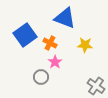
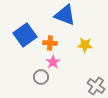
blue triangle: moved 3 px up
orange cross: rotated 24 degrees counterclockwise
pink star: moved 2 px left
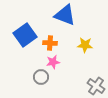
pink star: rotated 24 degrees clockwise
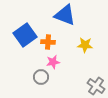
orange cross: moved 2 px left, 1 px up
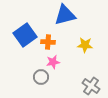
blue triangle: rotated 35 degrees counterclockwise
gray cross: moved 5 px left
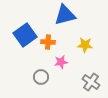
pink star: moved 8 px right
gray cross: moved 4 px up
